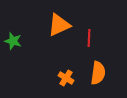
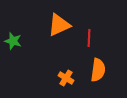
orange semicircle: moved 3 px up
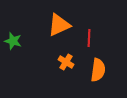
orange cross: moved 16 px up
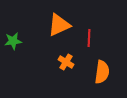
green star: rotated 24 degrees counterclockwise
orange semicircle: moved 4 px right, 2 px down
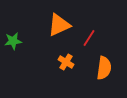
red line: rotated 30 degrees clockwise
orange semicircle: moved 2 px right, 4 px up
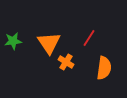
orange triangle: moved 10 px left, 18 px down; rotated 40 degrees counterclockwise
